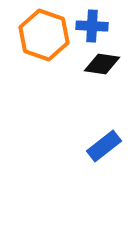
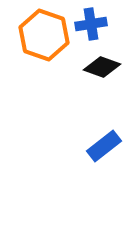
blue cross: moved 1 px left, 2 px up; rotated 12 degrees counterclockwise
black diamond: moved 3 px down; rotated 12 degrees clockwise
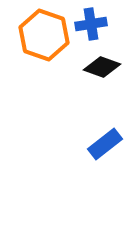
blue rectangle: moved 1 px right, 2 px up
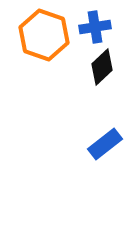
blue cross: moved 4 px right, 3 px down
black diamond: rotated 63 degrees counterclockwise
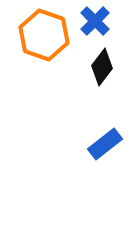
blue cross: moved 6 px up; rotated 36 degrees counterclockwise
black diamond: rotated 9 degrees counterclockwise
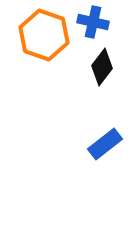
blue cross: moved 2 px left, 1 px down; rotated 32 degrees counterclockwise
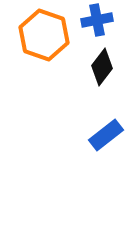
blue cross: moved 4 px right, 2 px up; rotated 24 degrees counterclockwise
blue rectangle: moved 1 px right, 9 px up
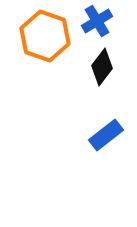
blue cross: moved 1 px down; rotated 20 degrees counterclockwise
orange hexagon: moved 1 px right, 1 px down
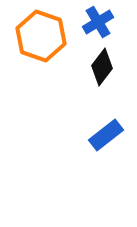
blue cross: moved 1 px right, 1 px down
orange hexagon: moved 4 px left
